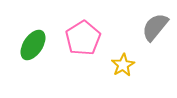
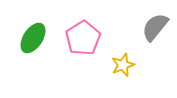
green ellipse: moved 7 px up
yellow star: rotated 10 degrees clockwise
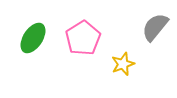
yellow star: moved 1 px up
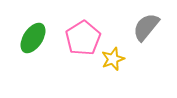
gray semicircle: moved 9 px left
yellow star: moved 10 px left, 5 px up
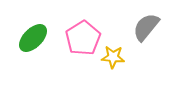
green ellipse: rotated 12 degrees clockwise
yellow star: moved 2 px up; rotated 25 degrees clockwise
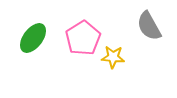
gray semicircle: moved 3 px right, 1 px up; rotated 68 degrees counterclockwise
green ellipse: rotated 8 degrees counterclockwise
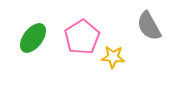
pink pentagon: moved 1 px left, 1 px up
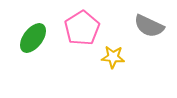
gray semicircle: rotated 36 degrees counterclockwise
pink pentagon: moved 9 px up
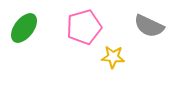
pink pentagon: moved 2 px right, 1 px up; rotated 16 degrees clockwise
green ellipse: moved 9 px left, 10 px up
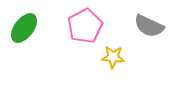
pink pentagon: moved 1 px right, 1 px up; rotated 12 degrees counterclockwise
